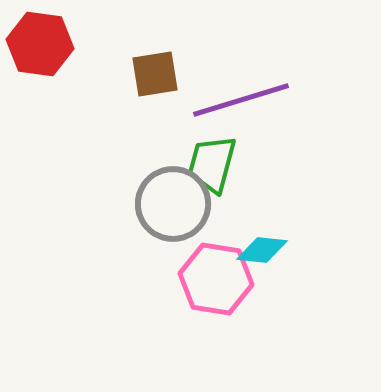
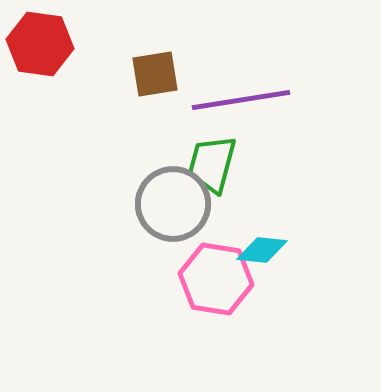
purple line: rotated 8 degrees clockwise
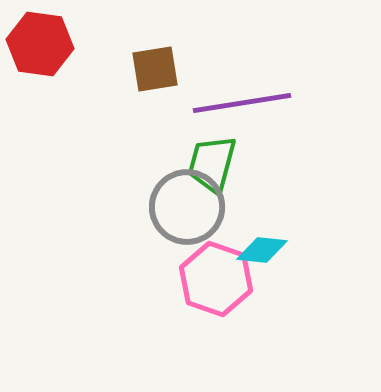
brown square: moved 5 px up
purple line: moved 1 px right, 3 px down
gray circle: moved 14 px right, 3 px down
pink hexagon: rotated 10 degrees clockwise
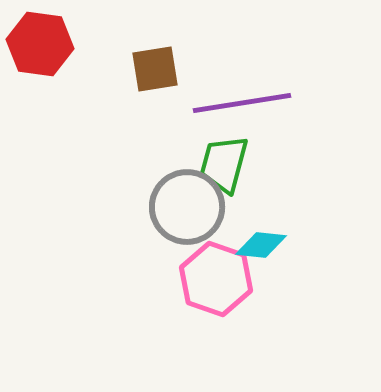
green trapezoid: moved 12 px right
cyan diamond: moved 1 px left, 5 px up
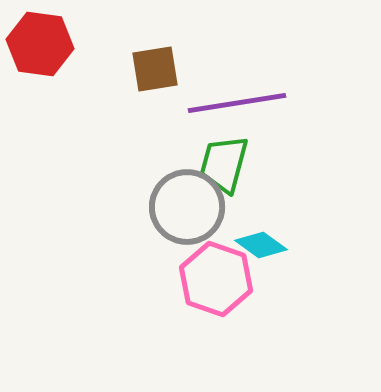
purple line: moved 5 px left
cyan diamond: rotated 30 degrees clockwise
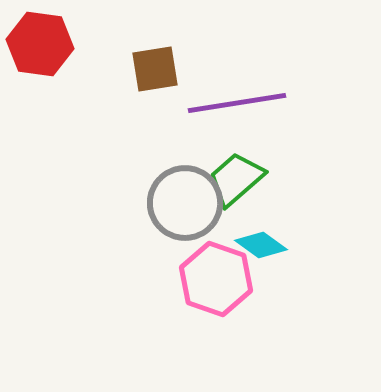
green trapezoid: moved 12 px right, 15 px down; rotated 34 degrees clockwise
gray circle: moved 2 px left, 4 px up
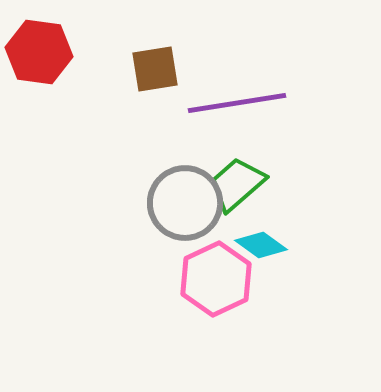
red hexagon: moved 1 px left, 8 px down
green trapezoid: moved 1 px right, 5 px down
pink hexagon: rotated 16 degrees clockwise
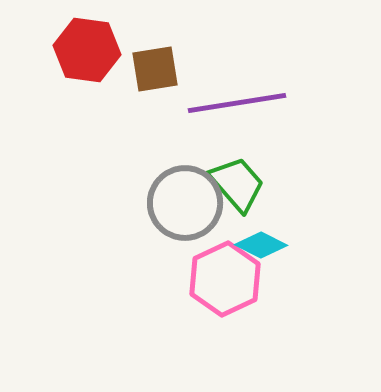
red hexagon: moved 48 px right, 2 px up
green trapezoid: rotated 90 degrees clockwise
cyan diamond: rotated 9 degrees counterclockwise
pink hexagon: moved 9 px right
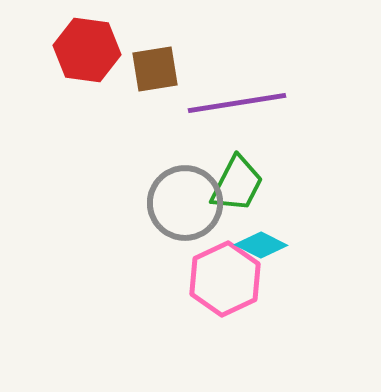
green trapezoid: rotated 68 degrees clockwise
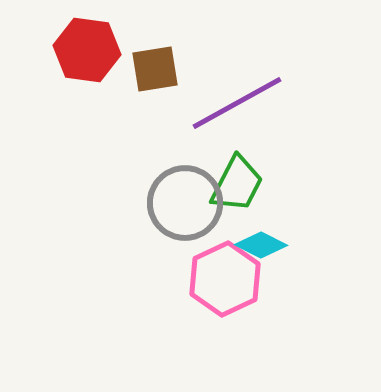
purple line: rotated 20 degrees counterclockwise
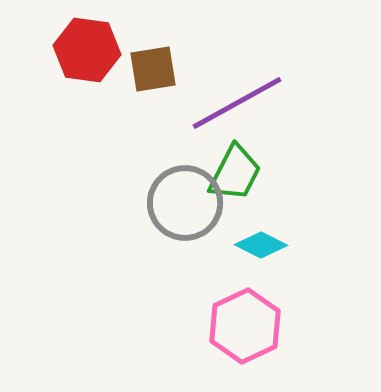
brown square: moved 2 px left
green trapezoid: moved 2 px left, 11 px up
pink hexagon: moved 20 px right, 47 px down
